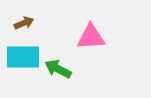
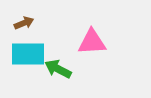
pink triangle: moved 1 px right, 5 px down
cyan rectangle: moved 5 px right, 3 px up
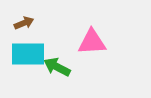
green arrow: moved 1 px left, 2 px up
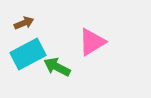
pink triangle: rotated 28 degrees counterclockwise
cyan rectangle: rotated 28 degrees counterclockwise
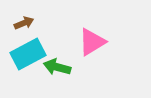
green arrow: rotated 12 degrees counterclockwise
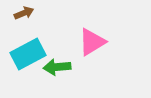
brown arrow: moved 10 px up
green arrow: rotated 20 degrees counterclockwise
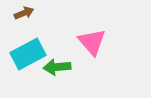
pink triangle: rotated 40 degrees counterclockwise
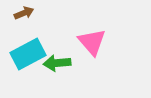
green arrow: moved 4 px up
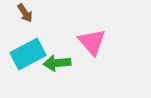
brown arrow: moved 1 px right; rotated 78 degrees clockwise
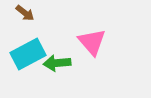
brown arrow: rotated 18 degrees counterclockwise
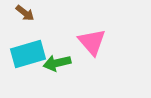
cyan rectangle: rotated 12 degrees clockwise
green arrow: rotated 8 degrees counterclockwise
